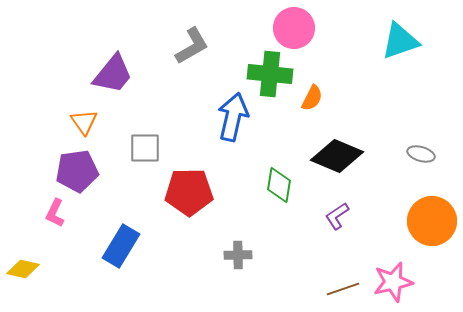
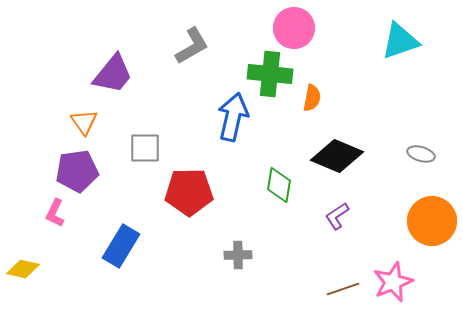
orange semicircle: rotated 16 degrees counterclockwise
pink star: rotated 9 degrees counterclockwise
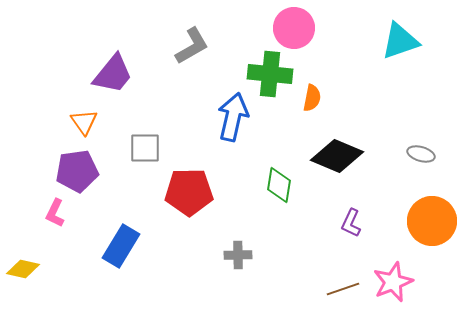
purple L-shape: moved 14 px right, 7 px down; rotated 32 degrees counterclockwise
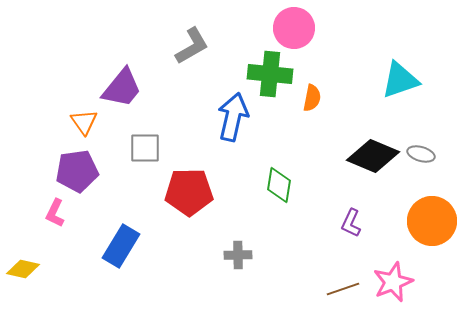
cyan triangle: moved 39 px down
purple trapezoid: moved 9 px right, 14 px down
black diamond: moved 36 px right
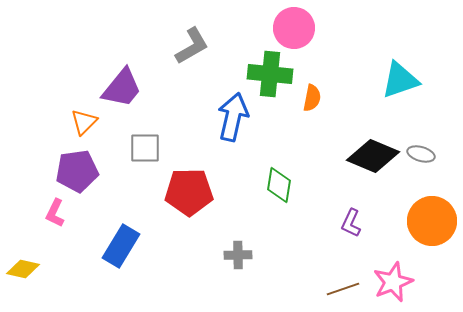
orange triangle: rotated 20 degrees clockwise
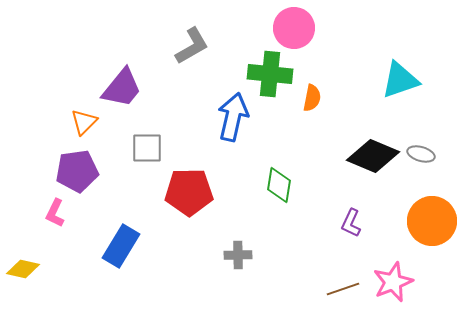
gray square: moved 2 px right
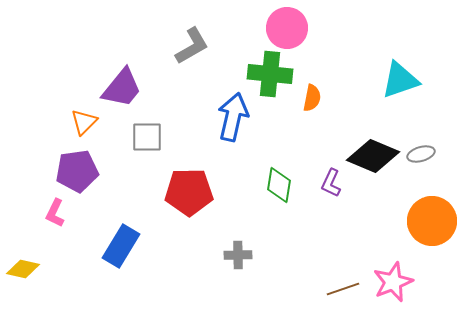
pink circle: moved 7 px left
gray square: moved 11 px up
gray ellipse: rotated 32 degrees counterclockwise
purple L-shape: moved 20 px left, 40 px up
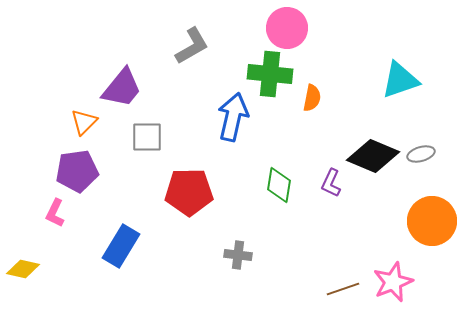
gray cross: rotated 8 degrees clockwise
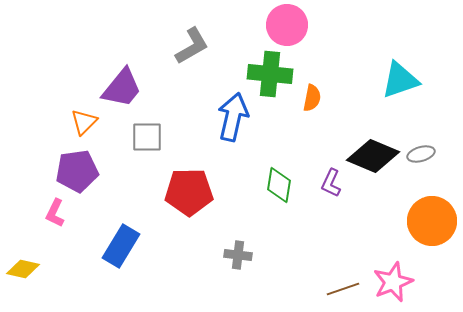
pink circle: moved 3 px up
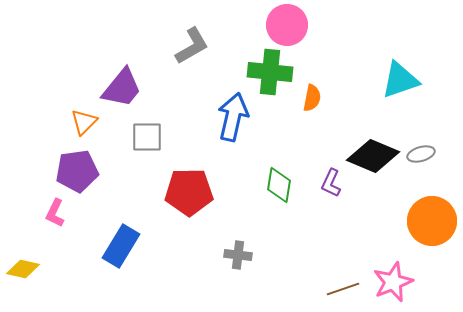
green cross: moved 2 px up
